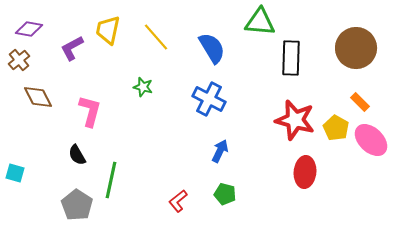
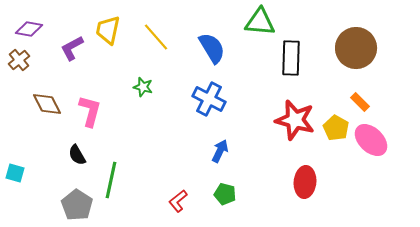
brown diamond: moved 9 px right, 7 px down
red ellipse: moved 10 px down
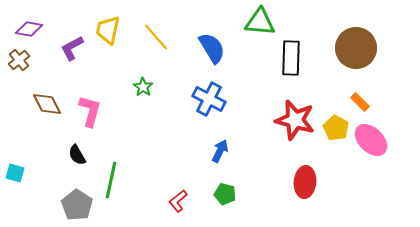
green star: rotated 18 degrees clockwise
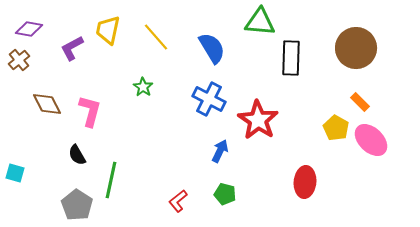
red star: moved 37 px left; rotated 18 degrees clockwise
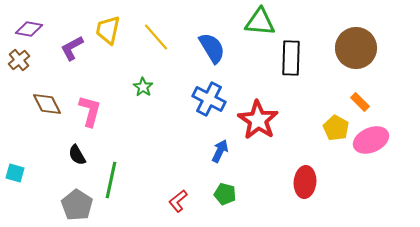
pink ellipse: rotated 68 degrees counterclockwise
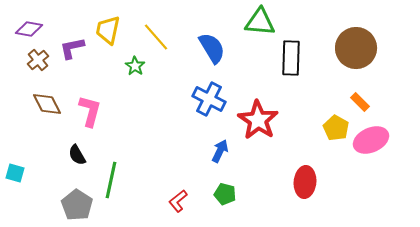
purple L-shape: rotated 16 degrees clockwise
brown cross: moved 19 px right
green star: moved 8 px left, 21 px up
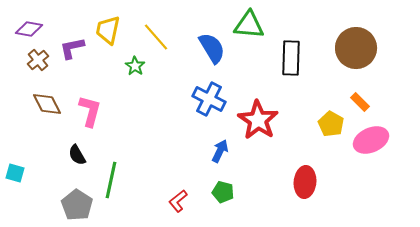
green triangle: moved 11 px left, 3 px down
yellow pentagon: moved 5 px left, 4 px up
green pentagon: moved 2 px left, 2 px up
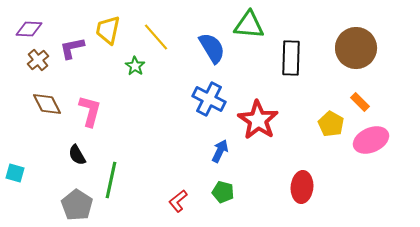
purple diamond: rotated 8 degrees counterclockwise
red ellipse: moved 3 px left, 5 px down
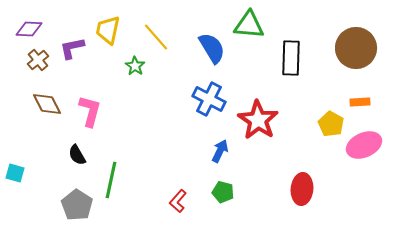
orange rectangle: rotated 48 degrees counterclockwise
pink ellipse: moved 7 px left, 5 px down
red ellipse: moved 2 px down
red L-shape: rotated 10 degrees counterclockwise
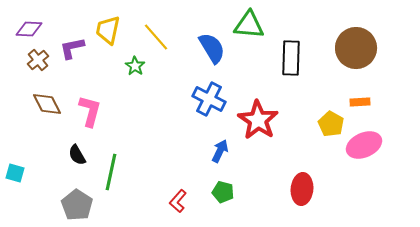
green line: moved 8 px up
